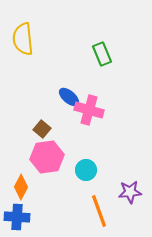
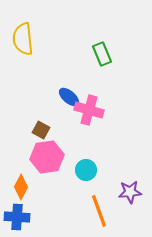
brown square: moved 1 px left, 1 px down; rotated 12 degrees counterclockwise
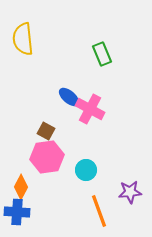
pink cross: moved 1 px right, 1 px up; rotated 12 degrees clockwise
brown square: moved 5 px right, 1 px down
blue cross: moved 5 px up
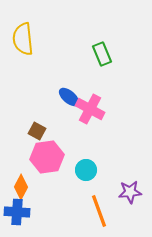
brown square: moved 9 px left
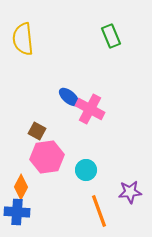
green rectangle: moved 9 px right, 18 px up
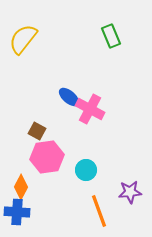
yellow semicircle: rotated 44 degrees clockwise
